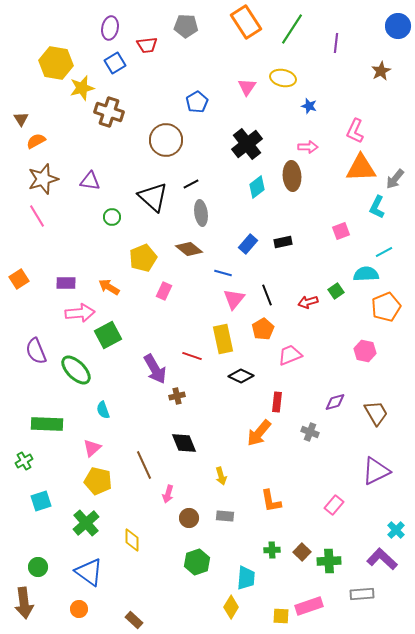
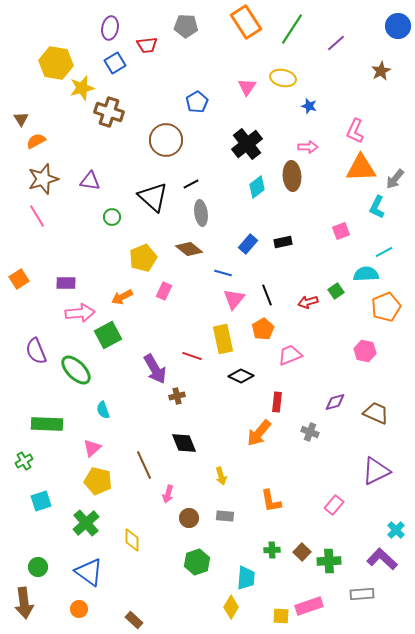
purple line at (336, 43): rotated 42 degrees clockwise
orange arrow at (109, 287): moved 13 px right, 10 px down; rotated 60 degrees counterclockwise
brown trapezoid at (376, 413): rotated 36 degrees counterclockwise
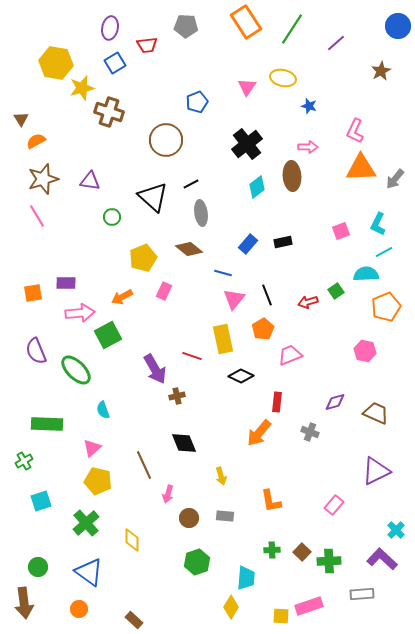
blue pentagon at (197, 102): rotated 10 degrees clockwise
cyan L-shape at (377, 207): moved 1 px right, 17 px down
orange square at (19, 279): moved 14 px right, 14 px down; rotated 24 degrees clockwise
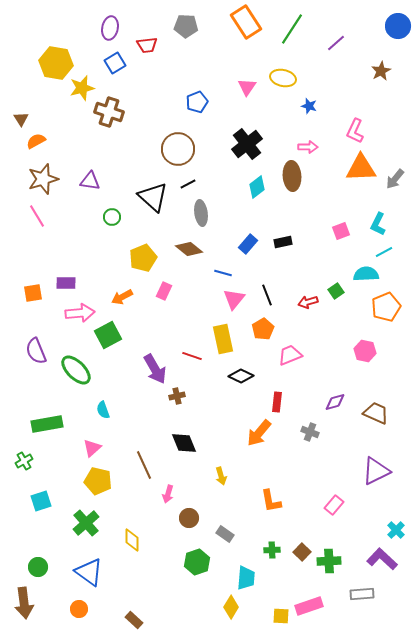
brown circle at (166, 140): moved 12 px right, 9 px down
black line at (191, 184): moved 3 px left
green rectangle at (47, 424): rotated 12 degrees counterclockwise
gray rectangle at (225, 516): moved 18 px down; rotated 30 degrees clockwise
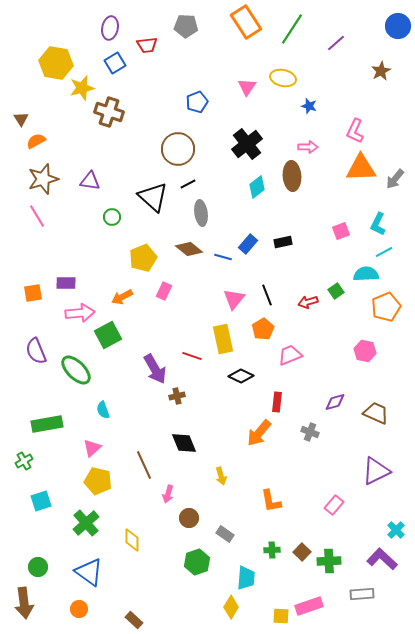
blue line at (223, 273): moved 16 px up
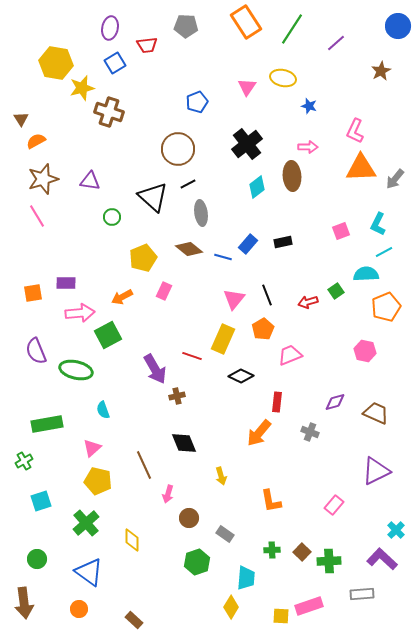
yellow rectangle at (223, 339): rotated 36 degrees clockwise
green ellipse at (76, 370): rotated 32 degrees counterclockwise
green circle at (38, 567): moved 1 px left, 8 px up
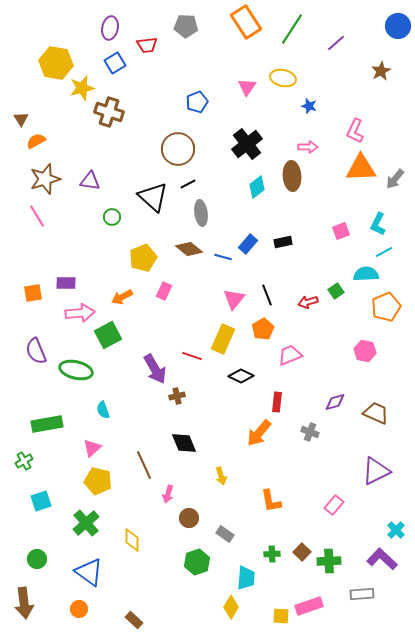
brown star at (43, 179): moved 2 px right
green cross at (272, 550): moved 4 px down
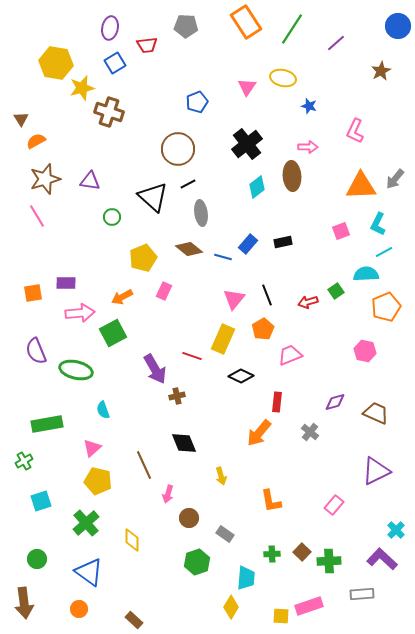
orange triangle at (361, 168): moved 18 px down
green square at (108, 335): moved 5 px right, 2 px up
gray cross at (310, 432): rotated 18 degrees clockwise
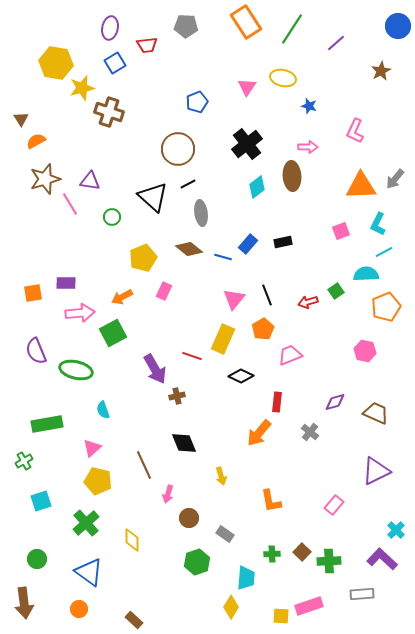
pink line at (37, 216): moved 33 px right, 12 px up
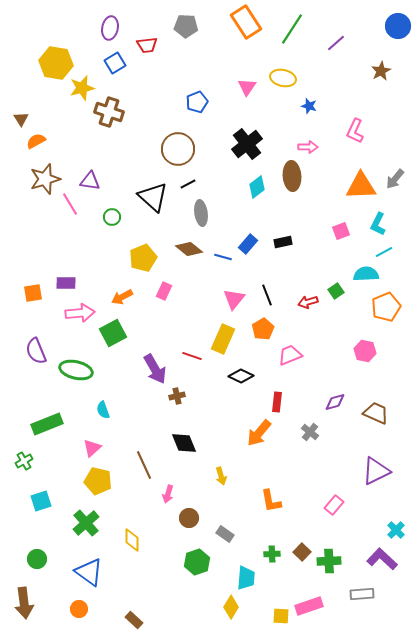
green rectangle at (47, 424): rotated 12 degrees counterclockwise
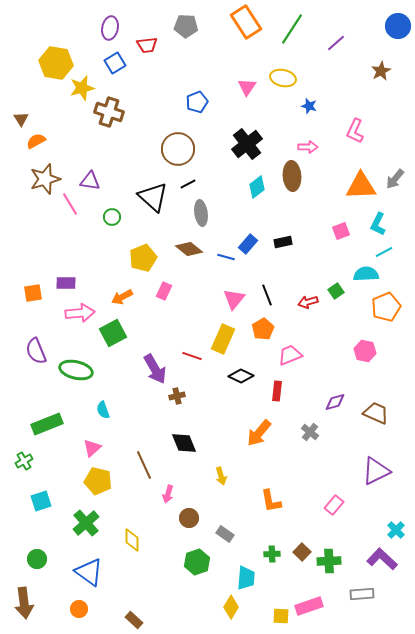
blue line at (223, 257): moved 3 px right
red rectangle at (277, 402): moved 11 px up
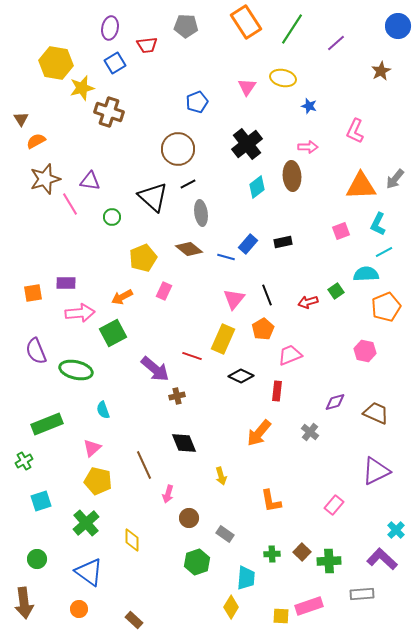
purple arrow at (155, 369): rotated 20 degrees counterclockwise
